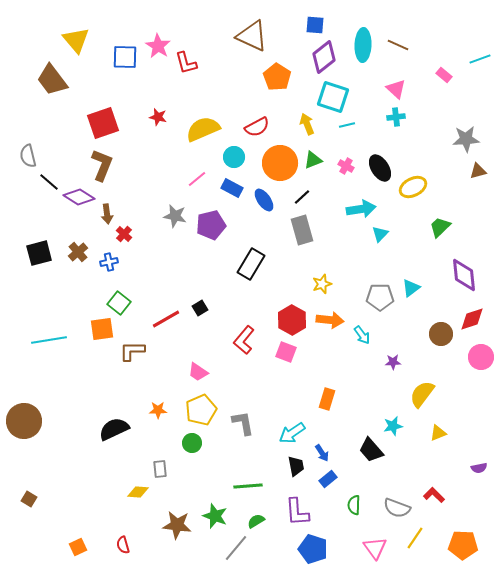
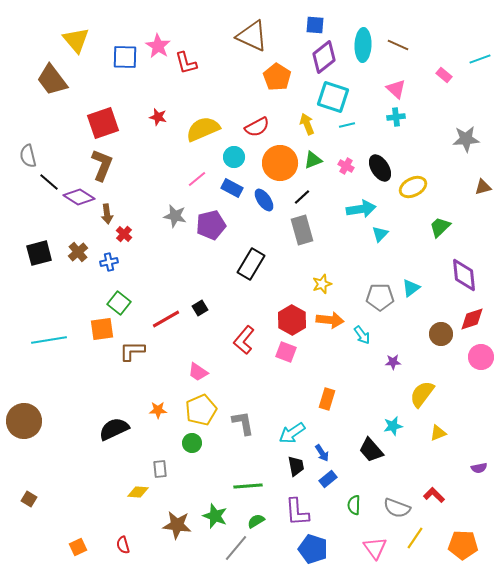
brown triangle at (478, 171): moved 5 px right, 16 px down
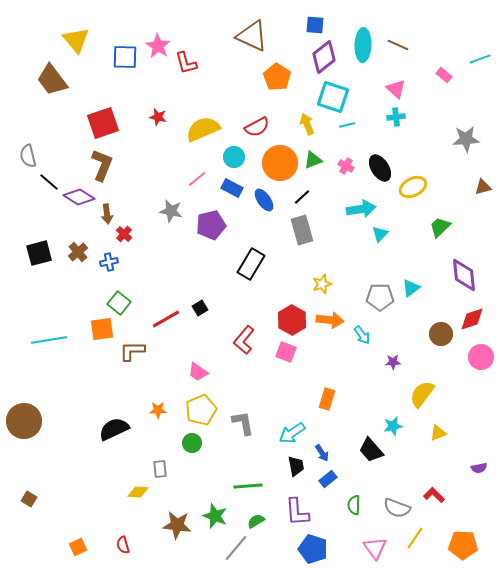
gray star at (175, 216): moved 4 px left, 5 px up
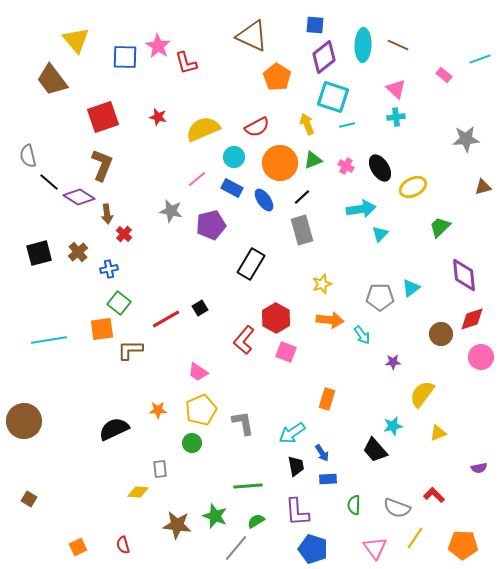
red square at (103, 123): moved 6 px up
blue cross at (109, 262): moved 7 px down
red hexagon at (292, 320): moved 16 px left, 2 px up
brown L-shape at (132, 351): moved 2 px left, 1 px up
black trapezoid at (371, 450): moved 4 px right
blue rectangle at (328, 479): rotated 36 degrees clockwise
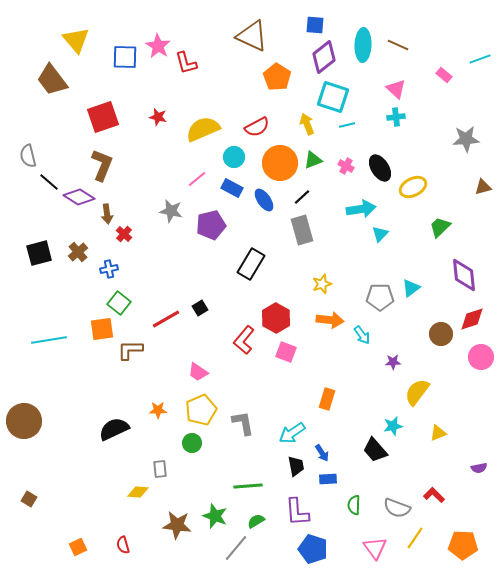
yellow semicircle at (422, 394): moved 5 px left, 2 px up
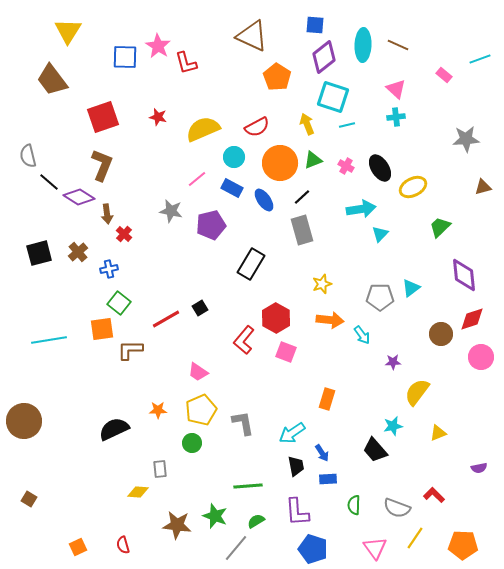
yellow triangle at (76, 40): moved 8 px left, 9 px up; rotated 12 degrees clockwise
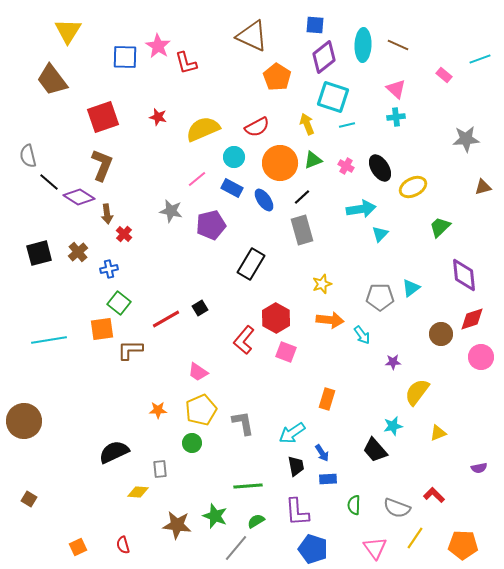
black semicircle at (114, 429): moved 23 px down
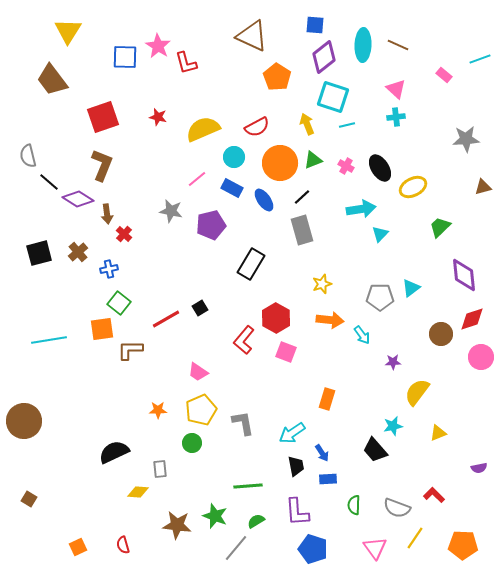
purple diamond at (79, 197): moved 1 px left, 2 px down
